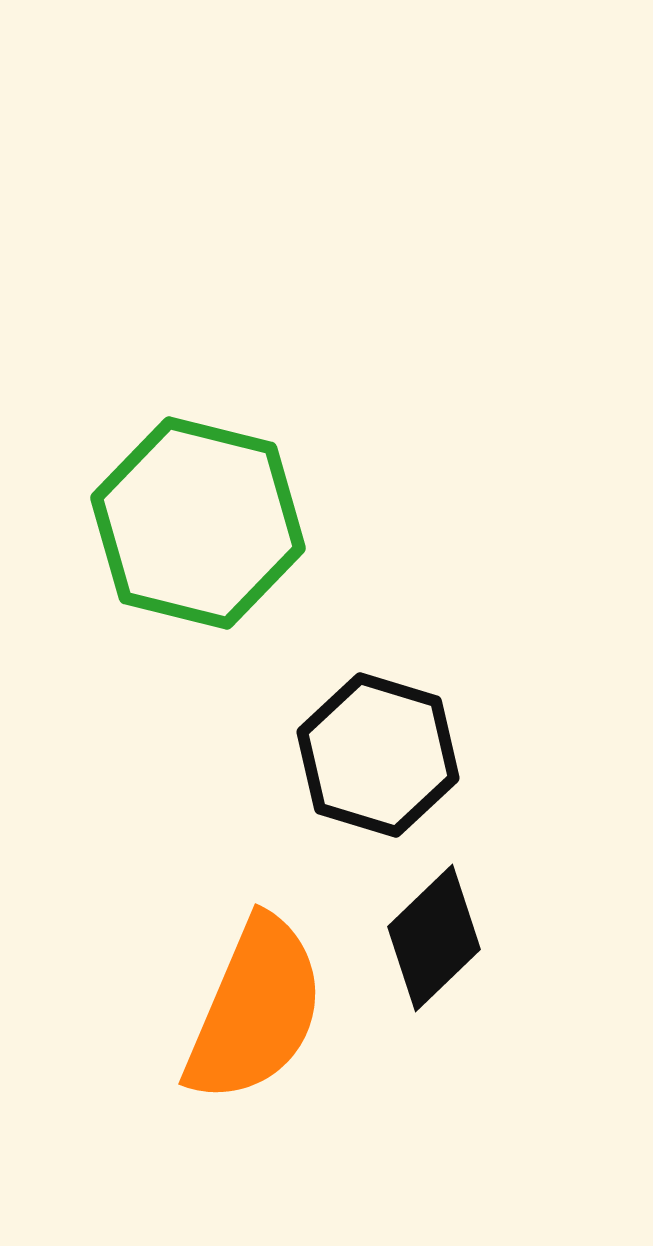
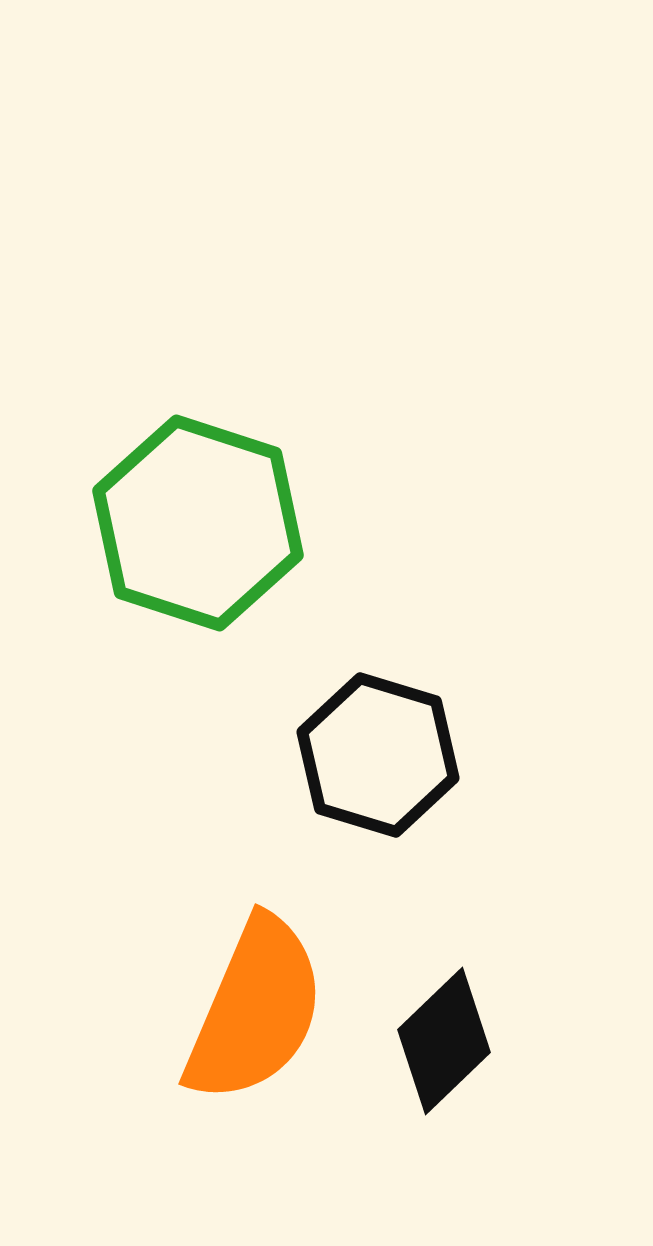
green hexagon: rotated 4 degrees clockwise
black diamond: moved 10 px right, 103 px down
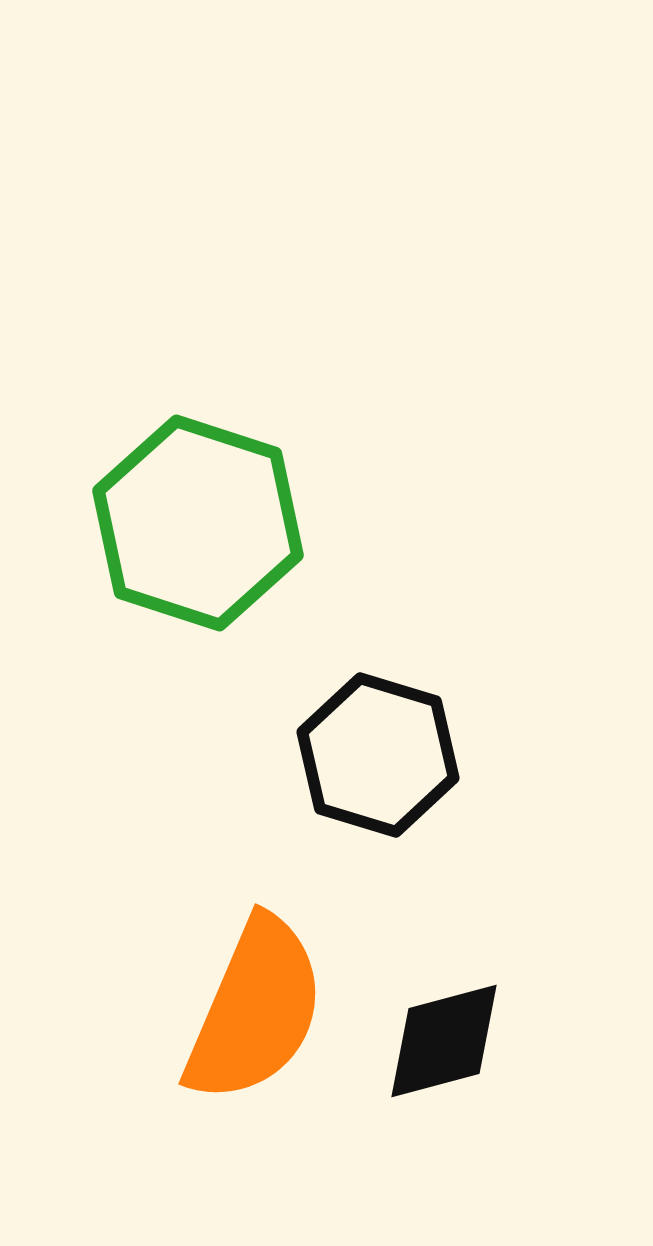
black diamond: rotated 29 degrees clockwise
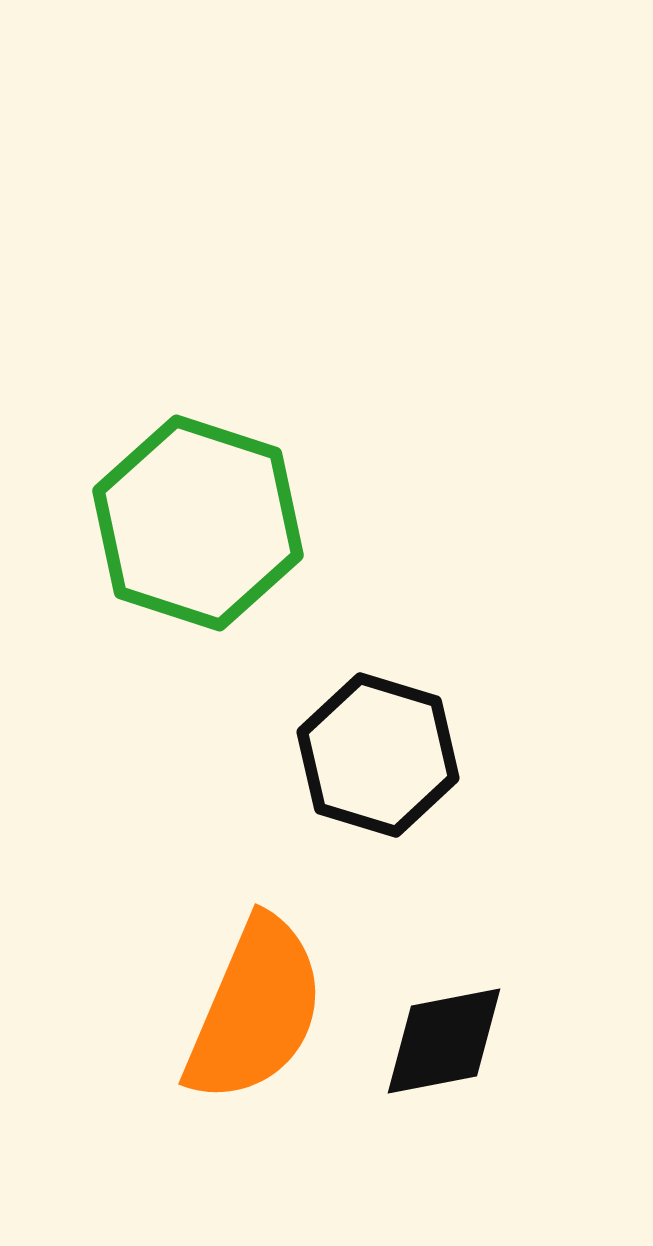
black diamond: rotated 4 degrees clockwise
